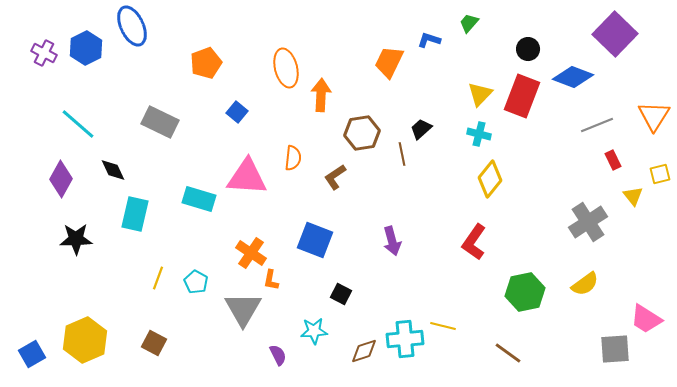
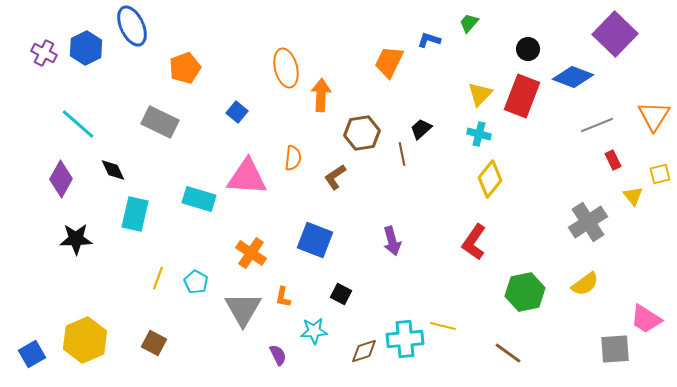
orange pentagon at (206, 63): moved 21 px left, 5 px down
orange L-shape at (271, 280): moved 12 px right, 17 px down
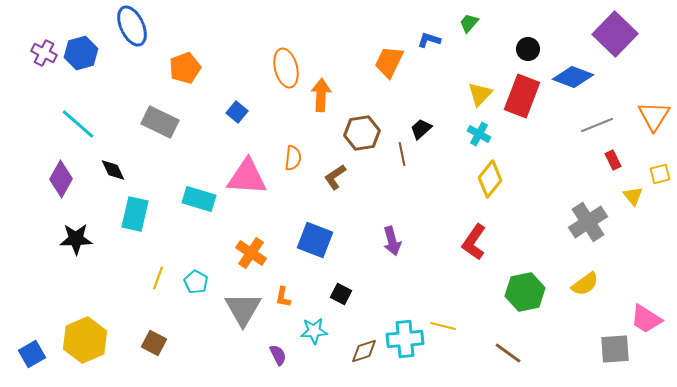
blue hexagon at (86, 48): moved 5 px left, 5 px down; rotated 12 degrees clockwise
cyan cross at (479, 134): rotated 15 degrees clockwise
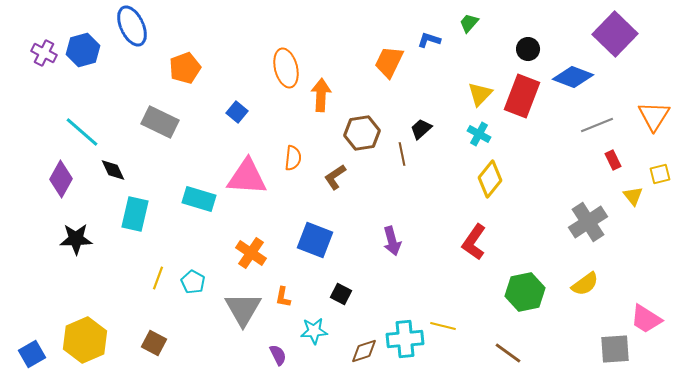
blue hexagon at (81, 53): moved 2 px right, 3 px up
cyan line at (78, 124): moved 4 px right, 8 px down
cyan pentagon at (196, 282): moved 3 px left
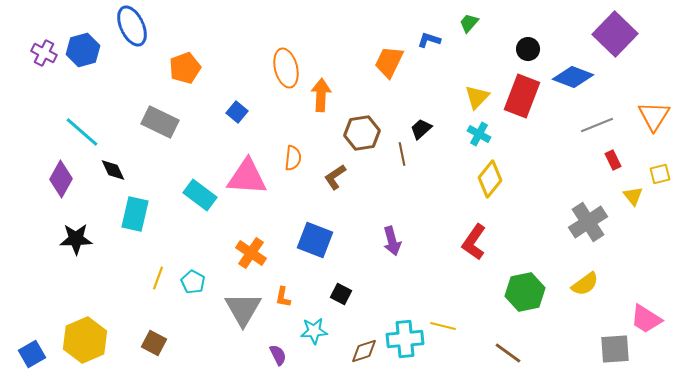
yellow triangle at (480, 94): moved 3 px left, 3 px down
cyan rectangle at (199, 199): moved 1 px right, 4 px up; rotated 20 degrees clockwise
